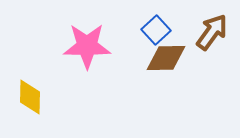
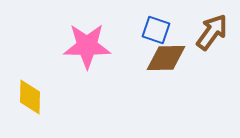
blue square: rotated 28 degrees counterclockwise
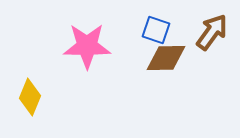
yellow diamond: rotated 21 degrees clockwise
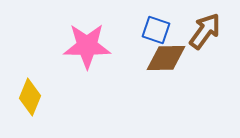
brown arrow: moved 7 px left, 1 px up
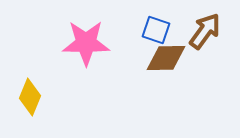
pink star: moved 1 px left, 3 px up
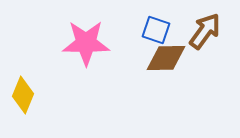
yellow diamond: moved 7 px left, 2 px up
